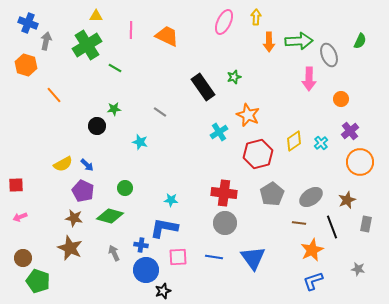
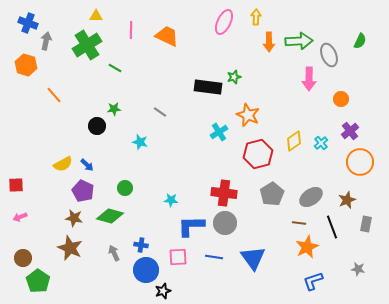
black rectangle at (203, 87): moved 5 px right; rotated 48 degrees counterclockwise
blue L-shape at (164, 228): moved 27 px right, 2 px up; rotated 12 degrees counterclockwise
orange star at (312, 250): moved 5 px left, 3 px up
green pentagon at (38, 281): rotated 15 degrees clockwise
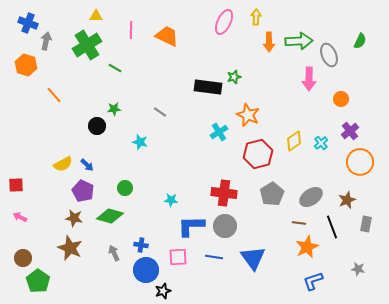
pink arrow at (20, 217): rotated 48 degrees clockwise
gray circle at (225, 223): moved 3 px down
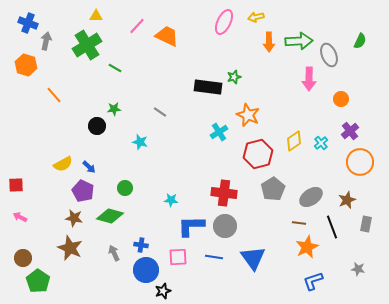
yellow arrow at (256, 17): rotated 105 degrees counterclockwise
pink line at (131, 30): moved 6 px right, 4 px up; rotated 42 degrees clockwise
blue arrow at (87, 165): moved 2 px right, 2 px down
gray pentagon at (272, 194): moved 1 px right, 5 px up
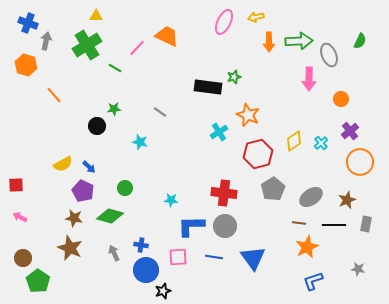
pink line at (137, 26): moved 22 px down
black line at (332, 227): moved 2 px right, 2 px up; rotated 70 degrees counterclockwise
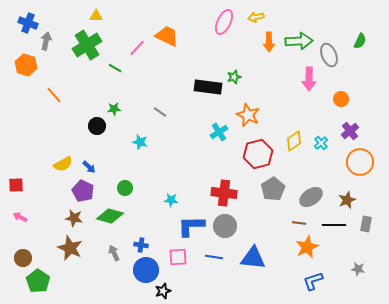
blue triangle at (253, 258): rotated 48 degrees counterclockwise
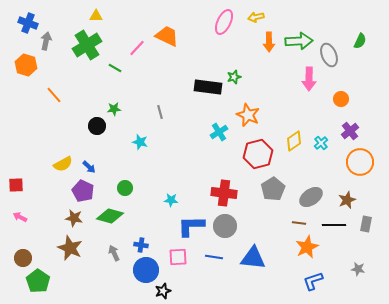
gray line at (160, 112): rotated 40 degrees clockwise
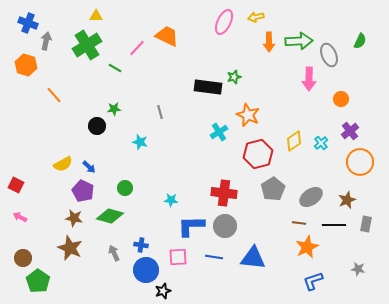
red square at (16, 185): rotated 28 degrees clockwise
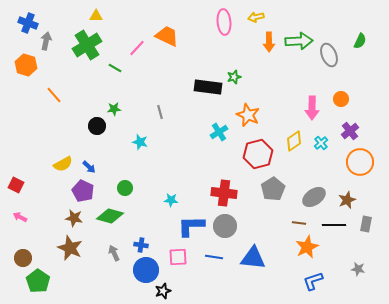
pink ellipse at (224, 22): rotated 30 degrees counterclockwise
pink arrow at (309, 79): moved 3 px right, 29 px down
gray ellipse at (311, 197): moved 3 px right
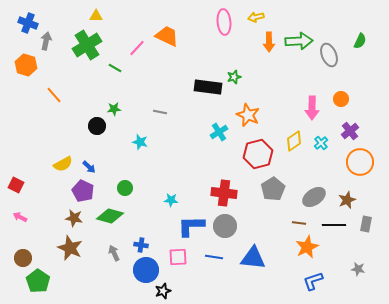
gray line at (160, 112): rotated 64 degrees counterclockwise
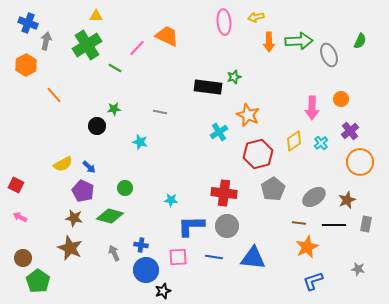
orange hexagon at (26, 65): rotated 15 degrees clockwise
gray circle at (225, 226): moved 2 px right
